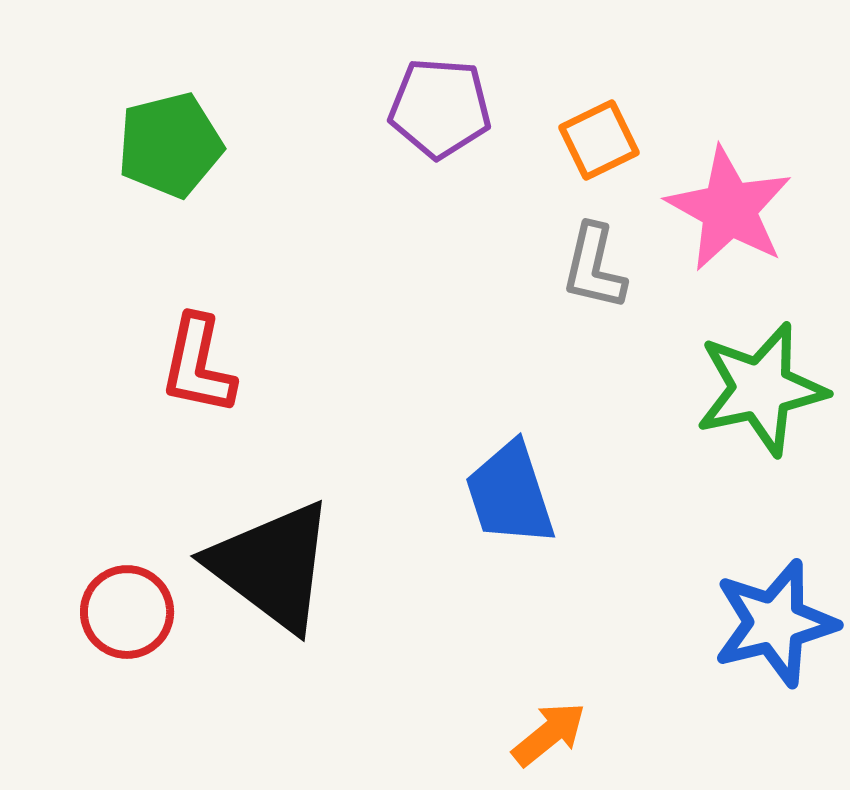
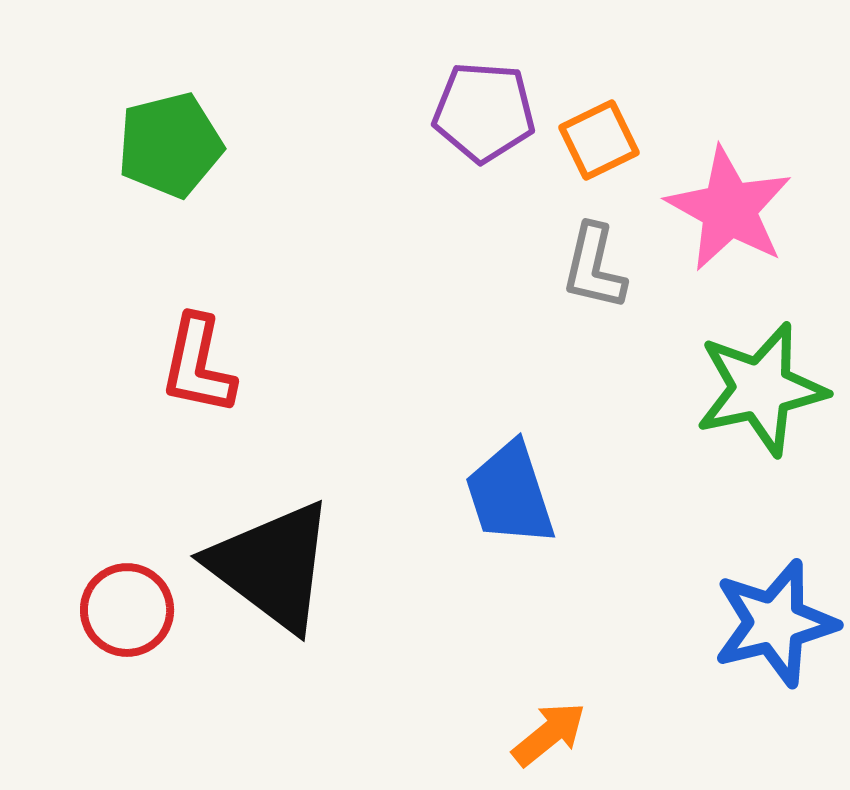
purple pentagon: moved 44 px right, 4 px down
red circle: moved 2 px up
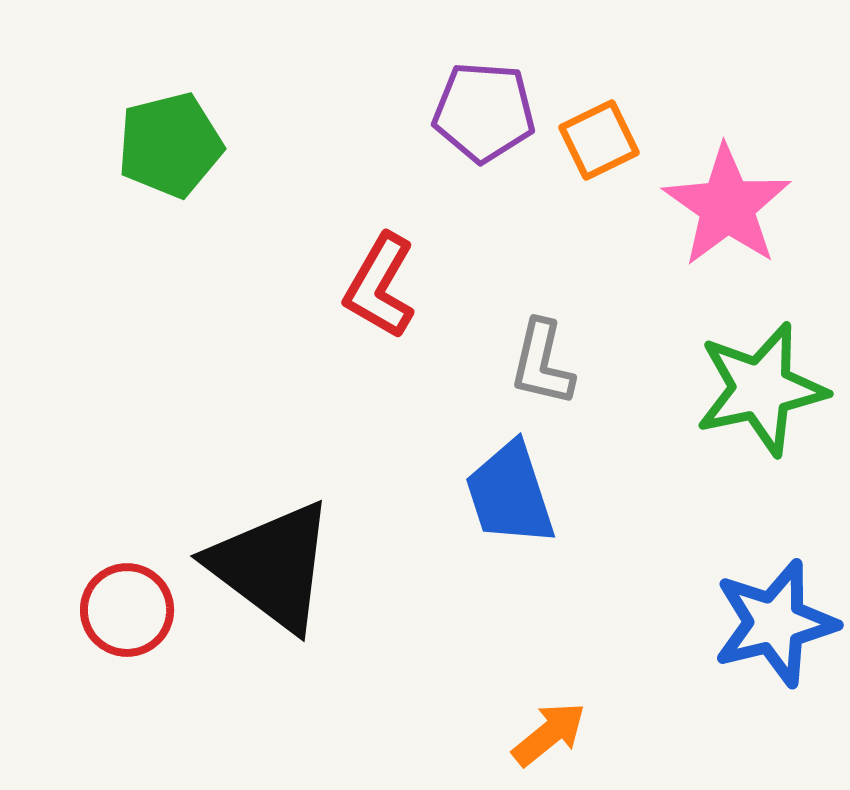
pink star: moved 2 px left, 3 px up; rotated 6 degrees clockwise
gray L-shape: moved 52 px left, 96 px down
red L-shape: moved 182 px right, 79 px up; rotated 18 degrees clockwise
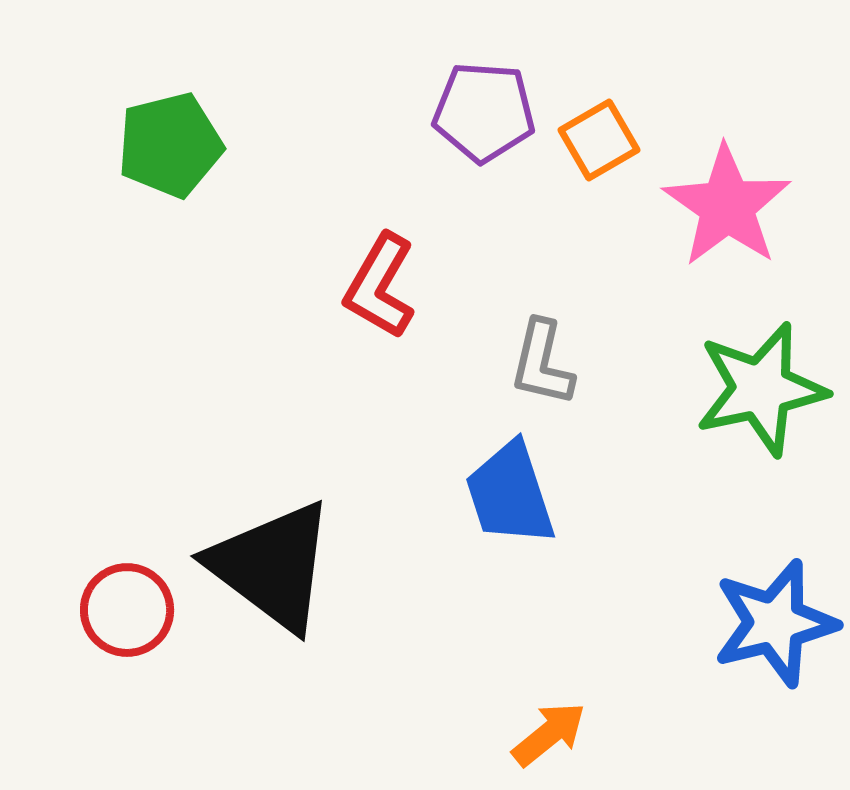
orange square: rotated 4 degrees counterclockwise
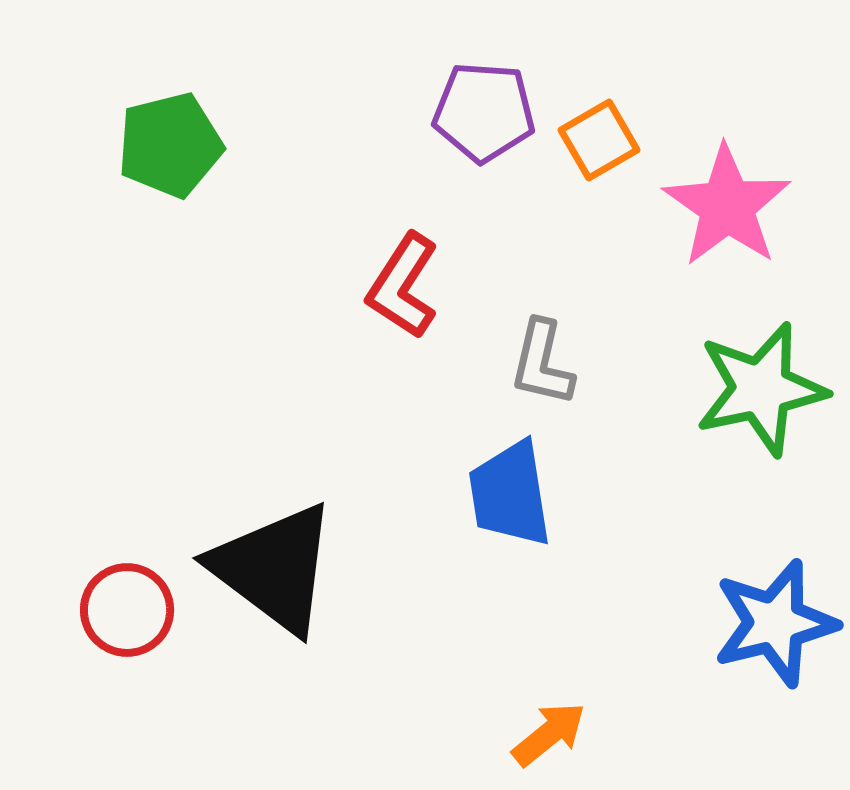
red L-shape: moved 23 px right; rotated 3 degrees clockwise
blue trapezoid: rotated 9 degrees clockwise
black triangle: moved 2 px right, 2 px down
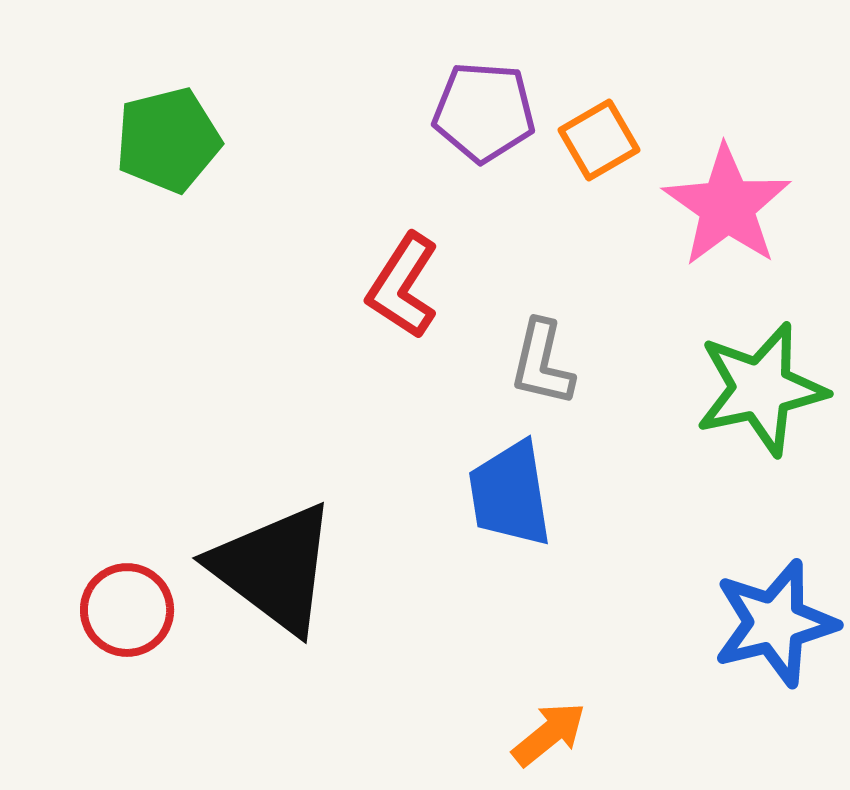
green pentagon: moved 2 px left, 5 px up
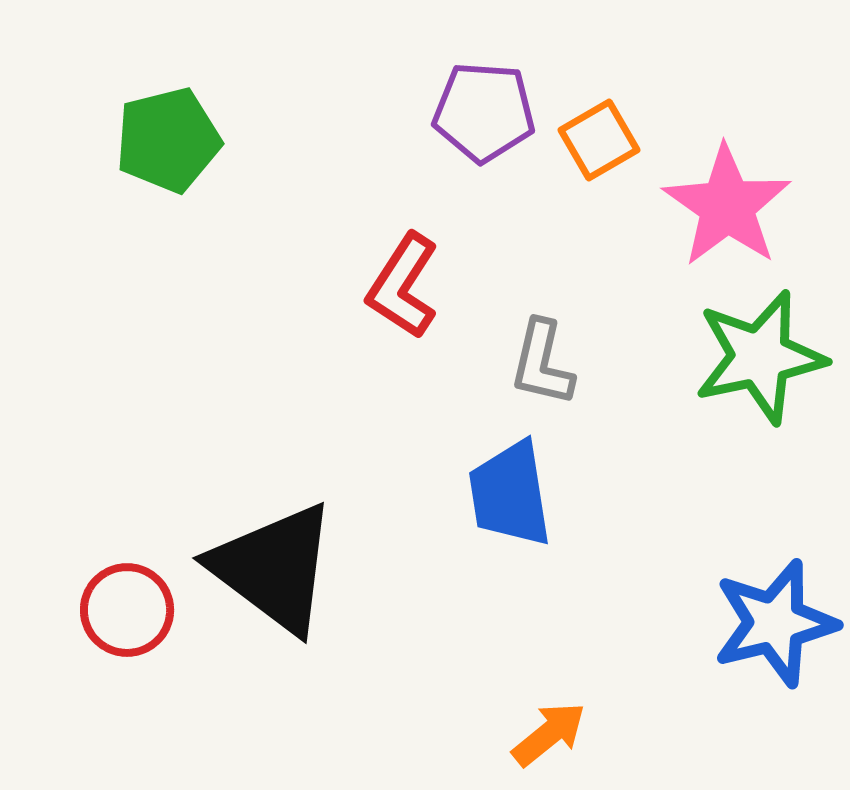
green star: moved 1 px left, 32 px up
